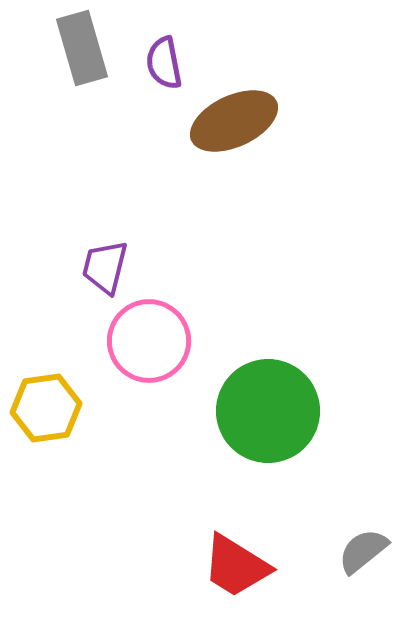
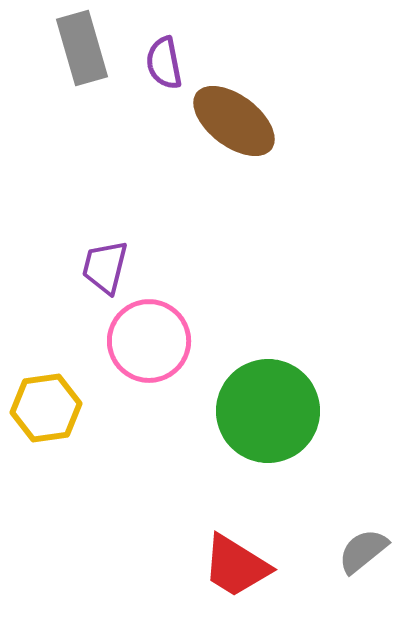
brown ellipse: rotated 62 degrees clockwise
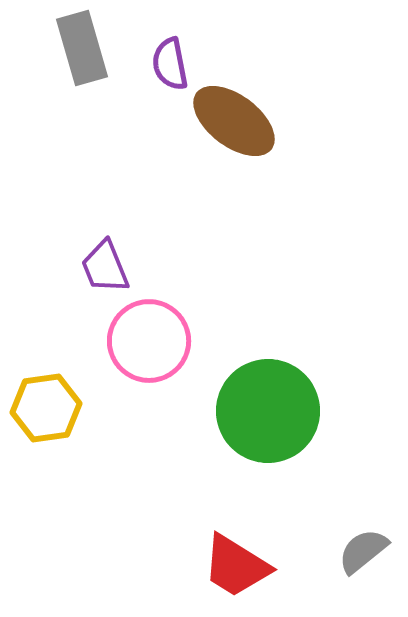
purple semicircle: moved 6 px right, 1 px down
purple trapezoid: rotated 36 degrees counterclockwise
